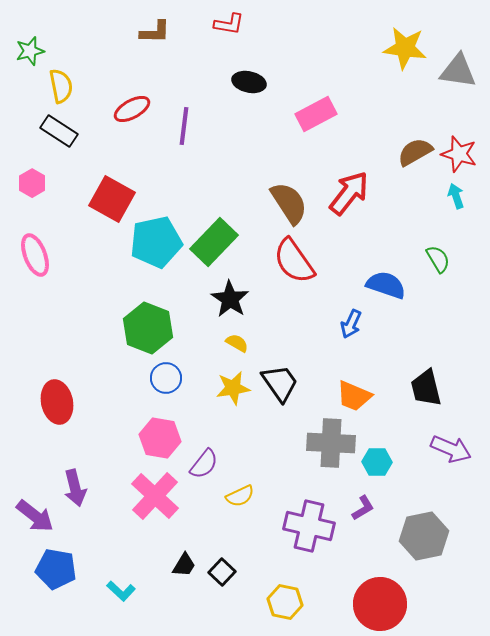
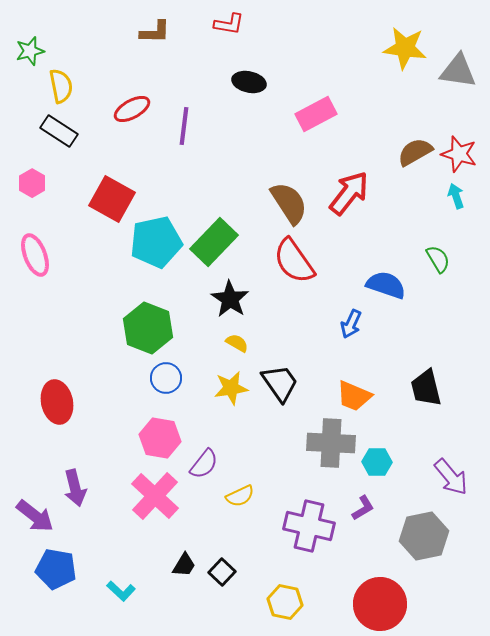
yellow star at (233, 388): moved 2 px left
purple arrow at (451, 449): moved 28 px down; rotated 27 degrees clockwise
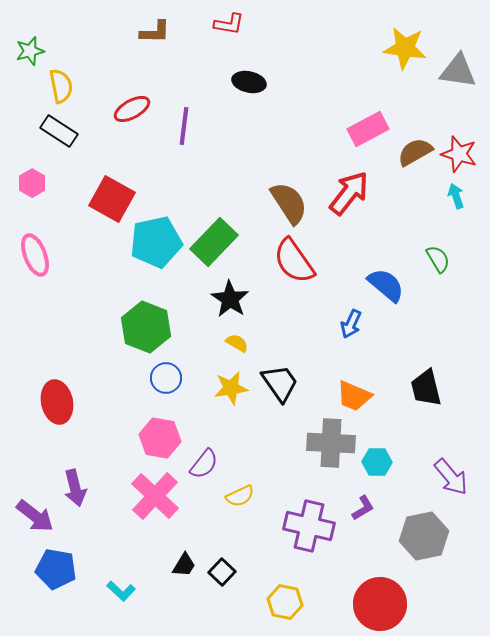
pink rectangle at (316, 114): moved 52 px right, 15 px down
blue semicircle at (386, 285): rotated 21 degrees clockwise
green hexagon at (148, 328): moved 2 px left, 1 px up
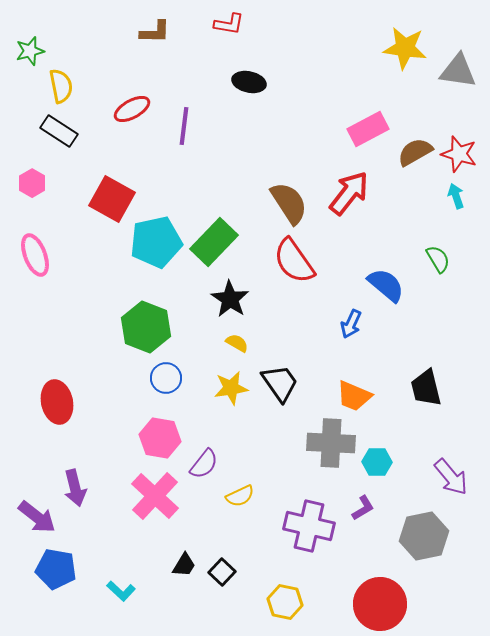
purple arrow at (35, 516): moved 2 px right, 1 px down
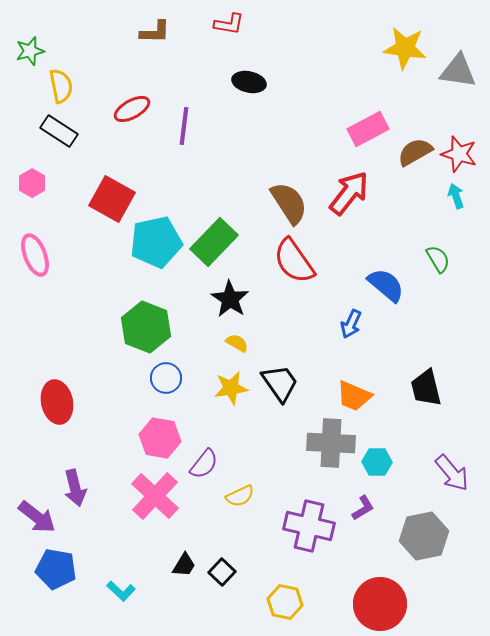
purple arrow at (451, 477): moved 1 px right, 4 px up
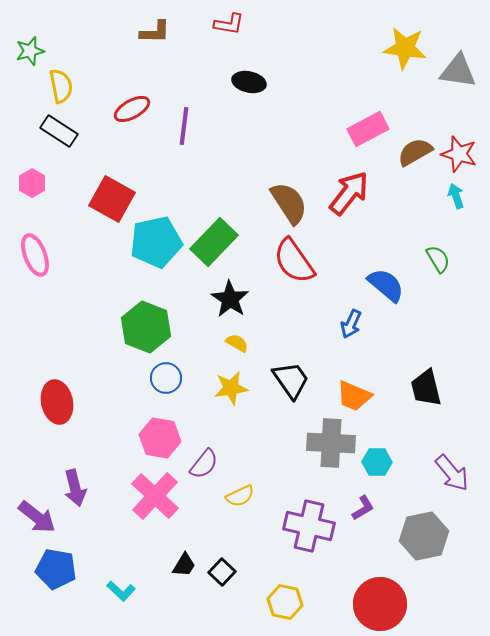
black trapezoid at (280, 383): moved 11 px right, 3 px up
